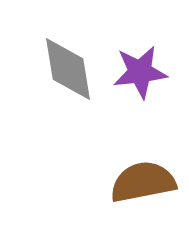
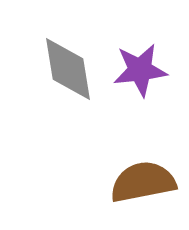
purple star: moved 2 px up
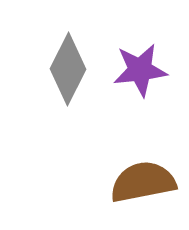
gray diamond: rotated 36 degrees clockwise
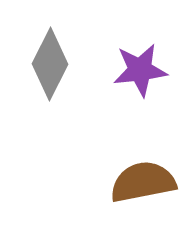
gray diamond: moved 18 px left, 5 px up
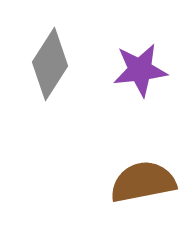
gray diamond: rotated 6 degrees clockwise
